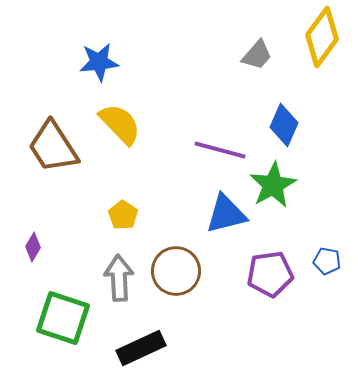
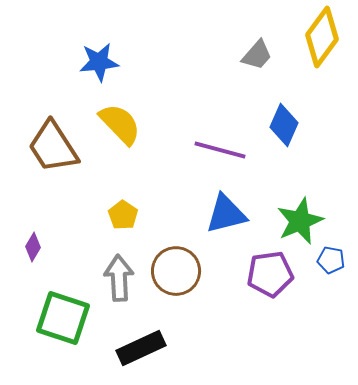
green star: moved 27 px right, 36 px down; rotated 6 degrees clockwise
blue pentagon: moved 4 px right, 1 px up
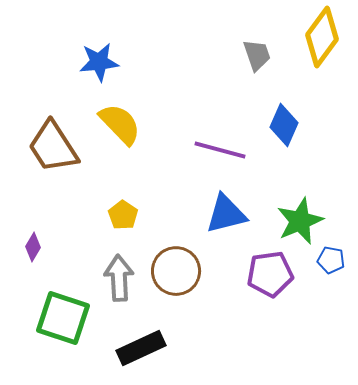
gray trapezoid: rotated 60 degrees counterclockwise
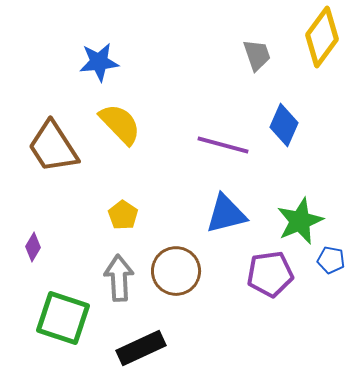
purple line: moved 3 px right, 5 px up
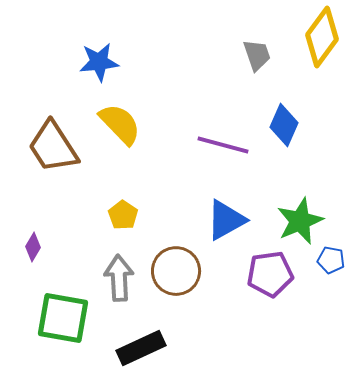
blue triangle: moved 6 px down; rotated 15 degrees counterclockwise
green square: rotated 8 degrees counterclockwise
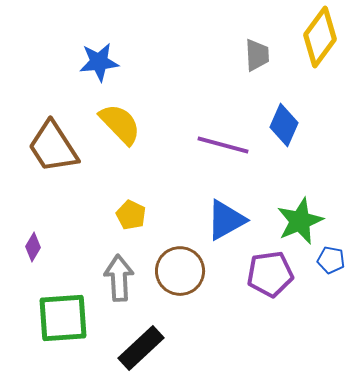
yellow diamond: moved 2 px left
gray trapezoid: rotated 16 degrees clockwise
yellow pentagon: moved 8 px right; rotated 8 degrees counterclockwise
brown circle: moved 4 px right
green square: rotated 14 degrees counterclockwise
black rectangle: rotated 18 degrees counterclockwise
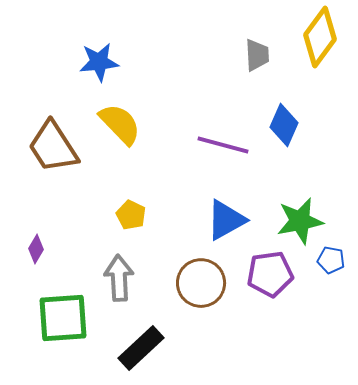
green star: rotated 12 degrees clockwise
purple diamond: moved 3 px right, 2 px down
brown circle: moved 21 px right, 12 px down
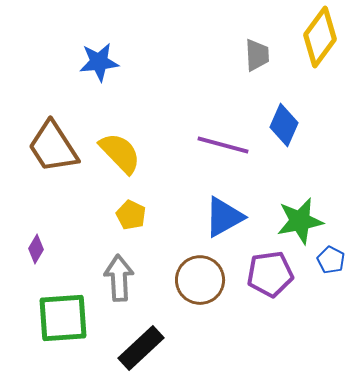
yellow semicircle: moved 29 px down
blue triangle: moved 2 px left, 3 px up
blue pentagon: rotated 16 degrees clockwise
brown circle: moved 1 px left, 3 px up
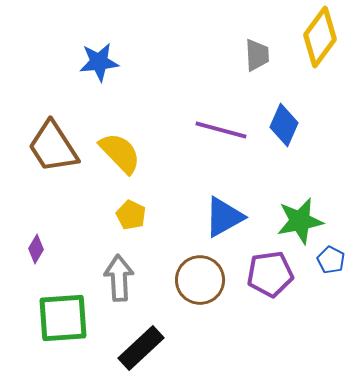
purple line: moved 2 px left, 15 px up
